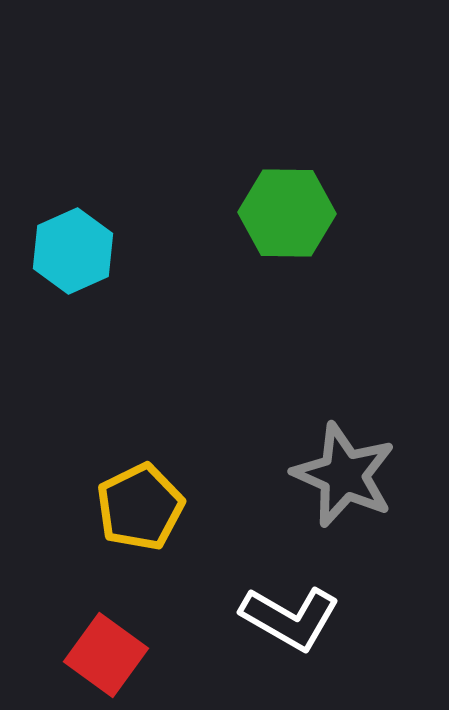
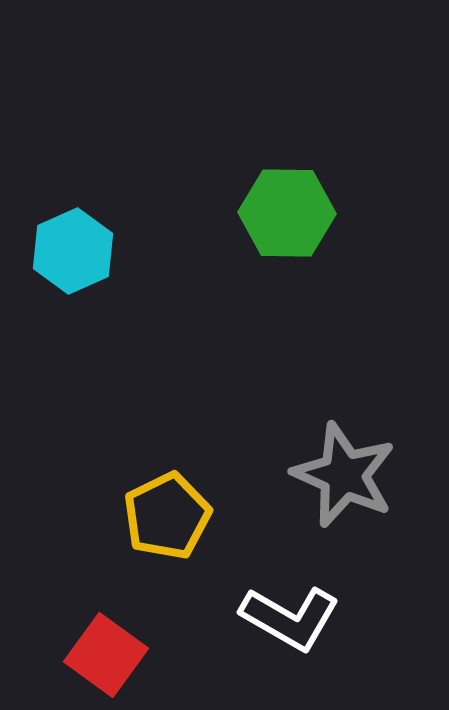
yellow pentagon: moved 27 px right, 9 px down
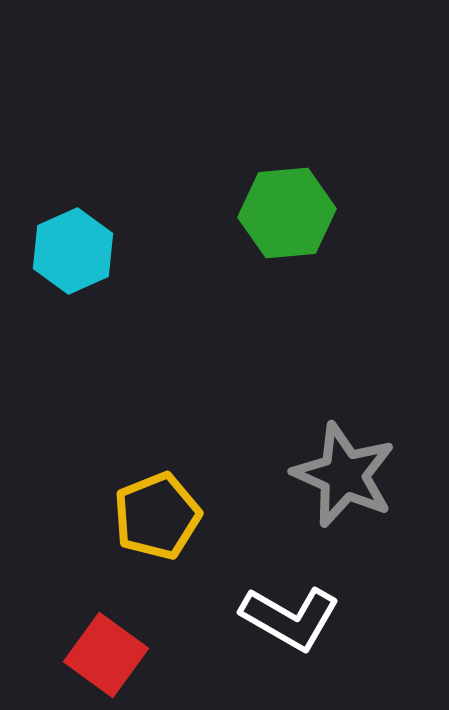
green hexagon: rotated 6 degrees counterclockwise
yellow pentagon: moved 10 px left; rotated 4 degrees clockwise
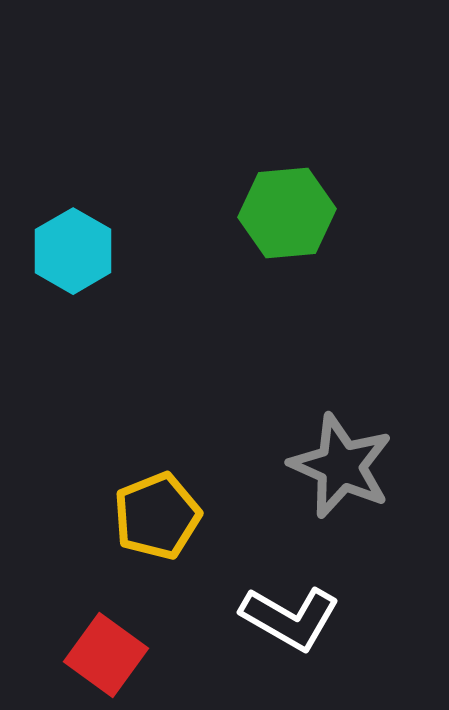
cyan hexagon: rotated 6 degrees counterclockwise
gray star: moved 3 px left, 9 px up
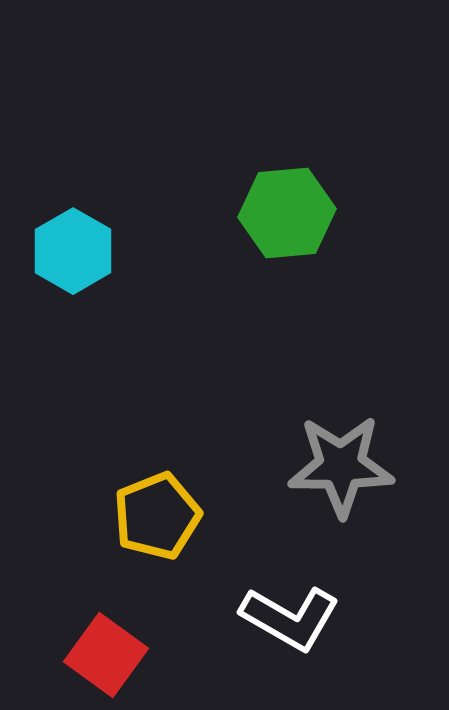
gray star: rotated 24 degrees counterclockwise
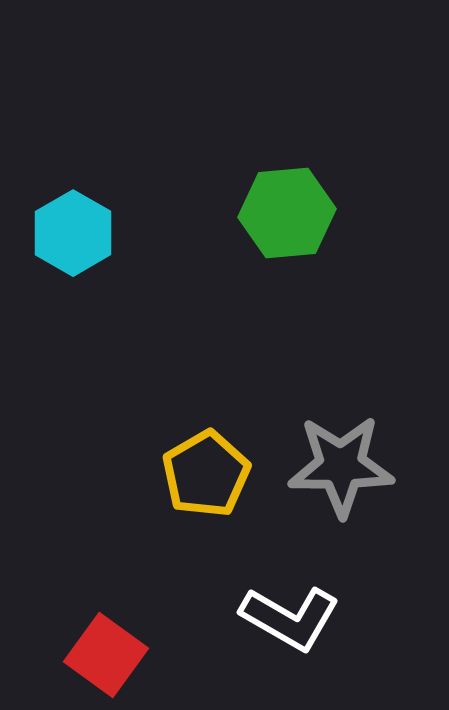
cyan hexagon: moved 18 px up
yellow pentagon: moved 49 px right, 42 px up; rotated 8 degrees counterclockwise
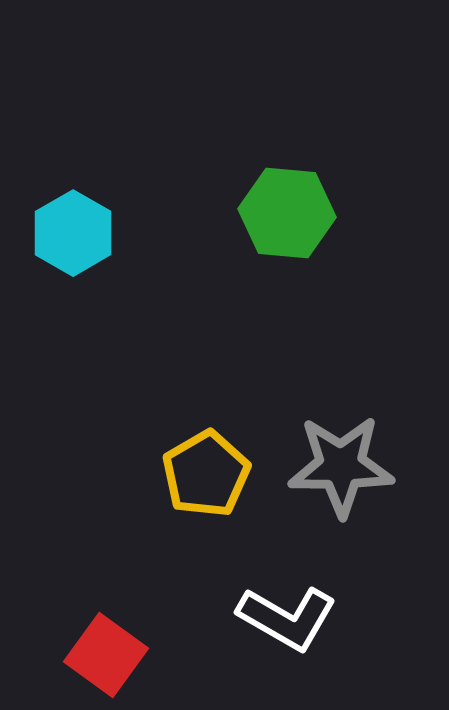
green hexagon: rotated 10 degrees clockwise
white L-shape: moved 3 px left
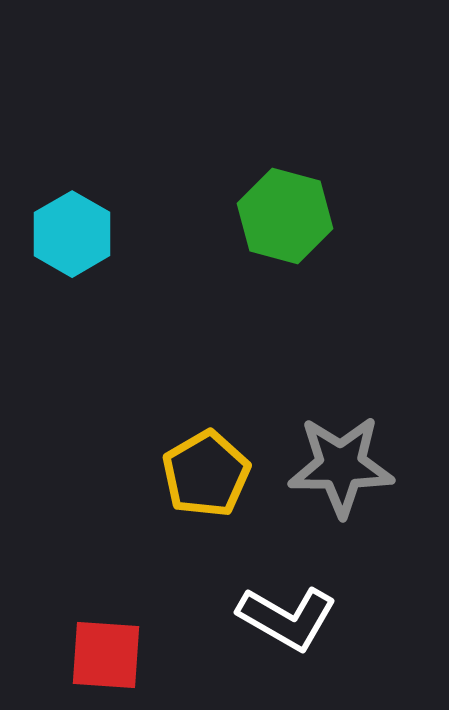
green hexagon: moved 2 px left, 3 px down; rotated 10 degrees clockwise
cyan hexagon: moved 1 px left, 1 px down
red square: rotated 32 degrees counterclockwise
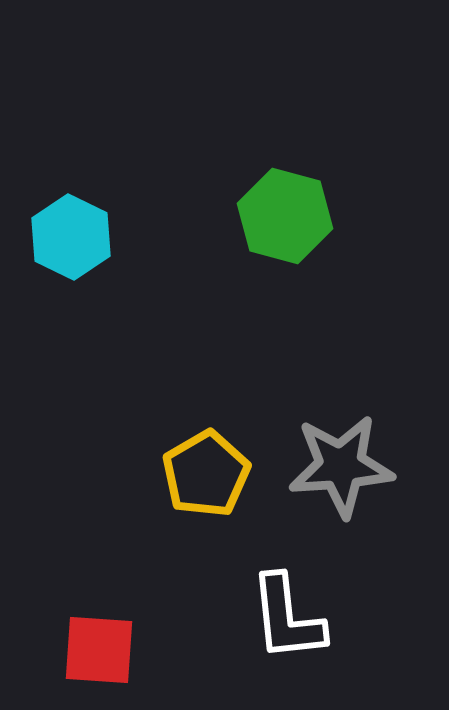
cyan hexagon: moved 1 px left, 3 px down; rotated 4 degrees counterclockwise
gray star: rotated 4 degrees counterclockwise
white L-shape: rotated 54 degrees clockwise
red square: moved 7 px left, 5 px up
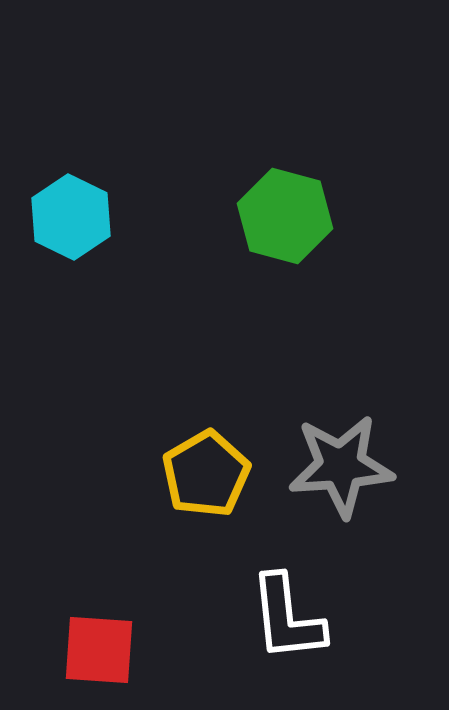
cyan hexagon: moved 20 px up
